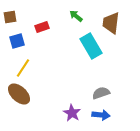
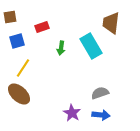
green arrow: moved 15 px left, 32 px down; rotated 120 degrees counterclockwise
gray semicircle: moved 1 px left
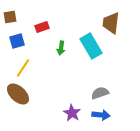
brown ellipse: moved 1 px left
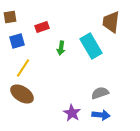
brown trapezoid: moved 1 px up
brown ellipse: moved 4 px right; rotated 10 degrees counterclockwise
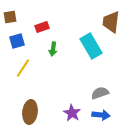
green arrow: moved 8 px left, 1 px down
brown ellipse: moved 8 px right, 18 px down; rotated 65 degrees clockwise
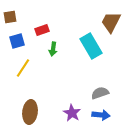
brown trapezoid: rotated 20 degrees clockwise
red rectangle: moved 3 px down
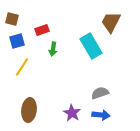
brown square: moved 2 px right, 2 px down; rotated 24 degrees clockwise
yellow line: moved 1 px left, 1 px up
brown ellipse: moved 1 px left, 2 px up
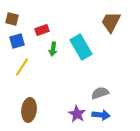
cyan rectangle: moved 10 px left, 1 px down
purple star: moved 5 px right, 1 px down
